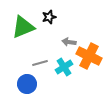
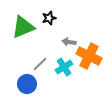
black star: moved 1 px down
gray line: moved 1 px down; rotated 28 degrees counterclockwise
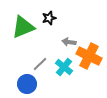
cyan cross: rotated 18 degrees counterclockwise
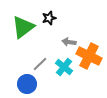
green triangle: rotated 15 degrees counterclockwise
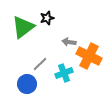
black star: moved 2 px left
cyan cross: moved 6 px down; rotated 30 degrees clockwise
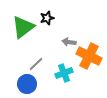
gray line: moved 4 px left
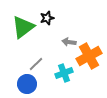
orange cross: rotated 35 degrees clockwise
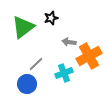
black star: moved 4 px right
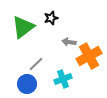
cyan cross: moved 1 px left, 6 px down
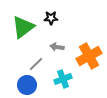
black star: rotated 16 degrees clockwise
gray arrow: moved 12 px left, 5 px down
blue circle: moved 1 px down
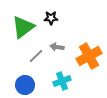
gray line: moved 8 px up
cyan cross: moved 1 px left, 2 px down
blue circle: moved 2 px left
